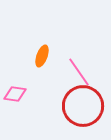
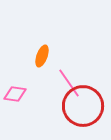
pink line: moved 10 px left, 11 px down
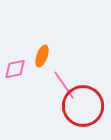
pink line: moved 5 px left, 2 px down
pink diamond: moved 25 px up; rotated 20 degrees counterclockwise
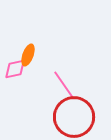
orange ellipse: moved 14 px left, 1 px up
red circle: moved 9 px left, 11 px down
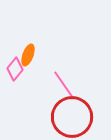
pink diamond: rotated 40 degrees counterclockwise
red circle: moved 2 px left
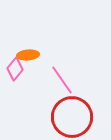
orange ellipse: rotated 65 degrees clockwise
pink line: moved 2 px left, 5 px up
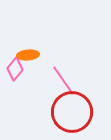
pink line: moved 1 px right
red circle: moved 5 px up
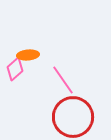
pink diamond: rotated 10 degrees clockwise
red circle: moved 1 px right, 5 px down
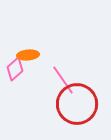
red circle: moved 4 px right, 13 px up
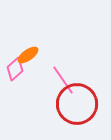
orange ellipse: rotated 30 degrees counterclockwise
